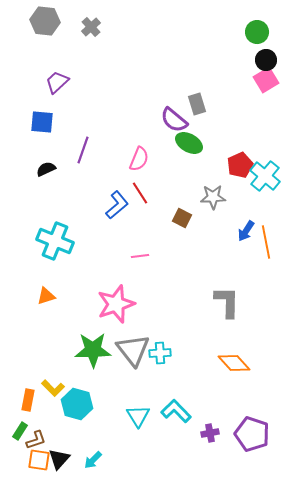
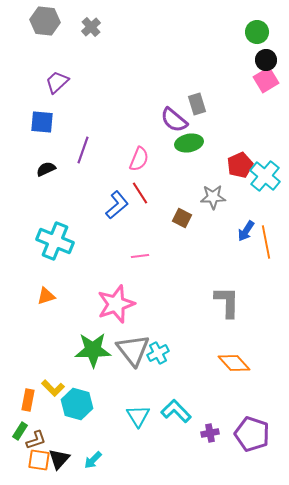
green ellipse at (189, 143): rotated 40 degrees counterclockwise
cyan cross at (160, 353): moved 2 px left; rotated 25 degrees counterclockwise
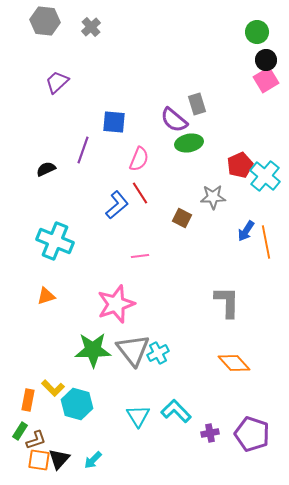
blue square at (42, 122): moved 72 px right
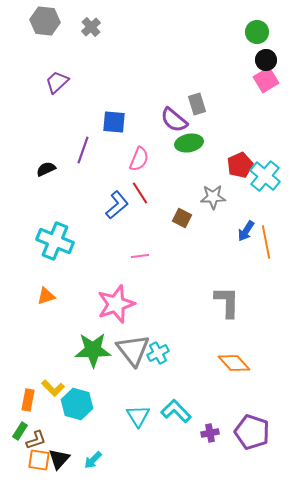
purple pentagon at (252, 434): moved 2 px up
